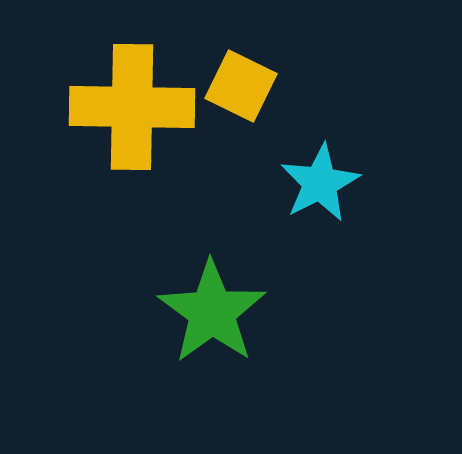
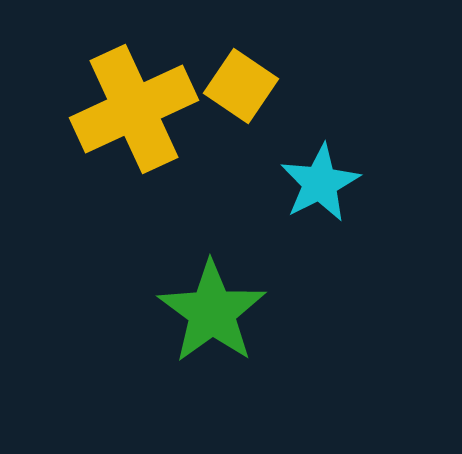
yellow square: rotated 8 degrees clockwise
yellow cross: moved 2 px right, 2 px down; rotated 26 degrees counterclockwise
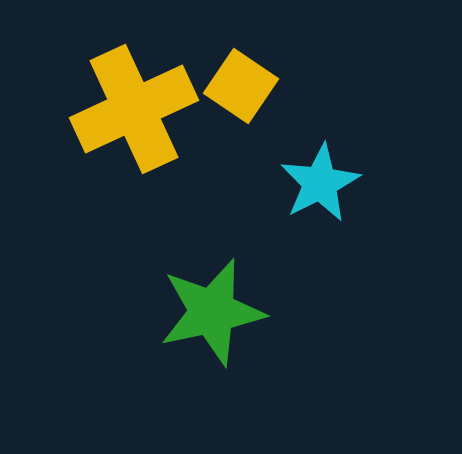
green star: rotated 24 degrees clockwise
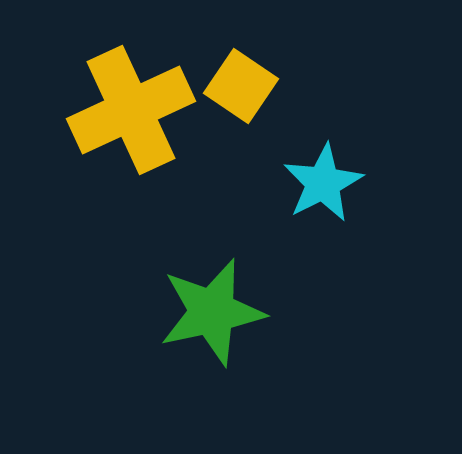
yellow cross: moved 3 px left, 1 px down
cyan star: moved 3 px right
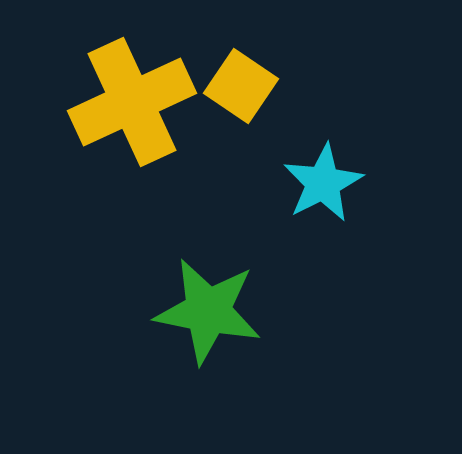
yellow cross: moved 1 px right, 8 px up
green star: moved 4 px left, 1 px up; rotated 23 degrees clockwise
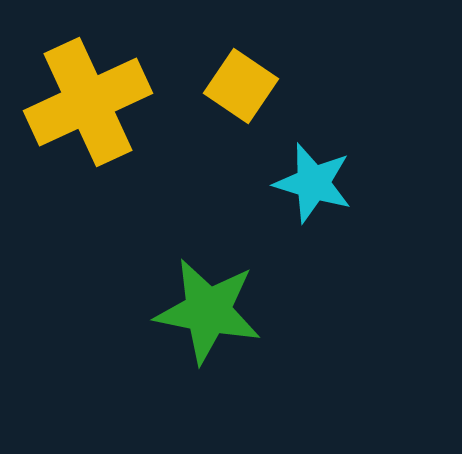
yellow cross: moved 44 px left
cyan star: moved 10 px left; rotated 28 degrees counterclockwise
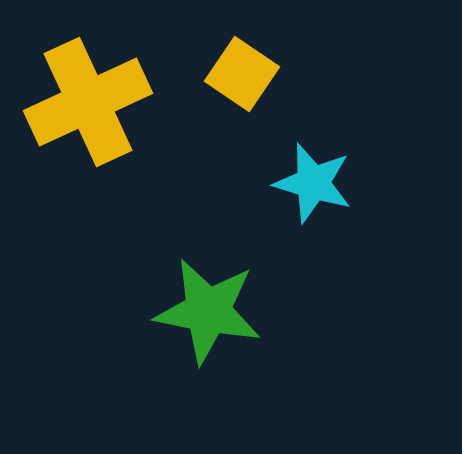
yellow square: moved 1 px right, 12 px up
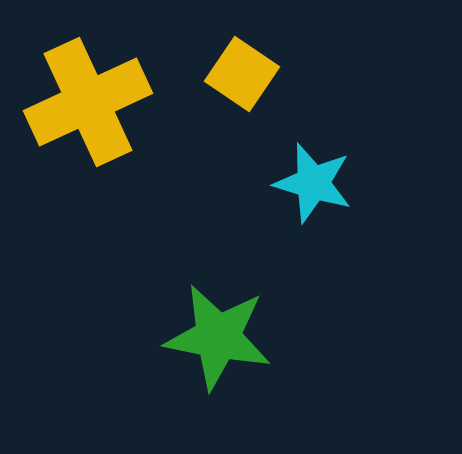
green star: moved 10 px right, 26 px down
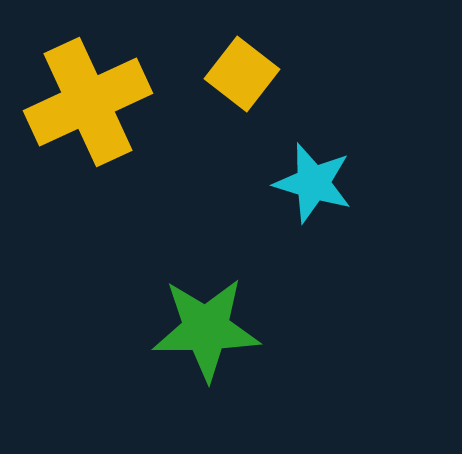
yellow square: rotated 4 degrees clockwise
green star: moved 12 px left, 8 px up; rotated 12 degrees counterclockwise
